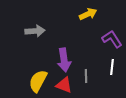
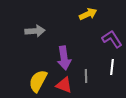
purple arrow: moved 2 px up
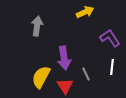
yellow arrow: moved 3 px left, 2 px up
gray arrow: moved 2 px right, 5 px up; rotated 78 degrees counterclockwise
purple L-shape: moved 2 px left, 1 px up
gray line: moved 2 px up; rotated 24 degrees counterclockwise
yellow semicircle: moved 3 px right, 4 px up
red triangle: moved 1 px right, 1 px down; rotated 36 degrees clockwise
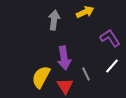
gray arrow: moved 17 px right, 6 px up
white line: moved 1 px up; rotated 35 degrees clockwise
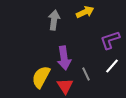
purple L-shape: moved 2 px down; rotated 75 degrees counterclockwise
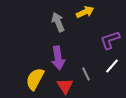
gray arrow: moved 4 px right, 2 px down; rotated 30 degrees counterclockwise
purple arrow: moved 6 px left
yellow semicircle: moved 6 px left, 2 px down
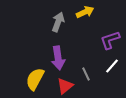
gray arrow: rotated 42 degrees clockwise
red triangle: rotated 24 degrees clockwise
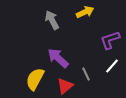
gray arrow: moved 6 px left, 2 px up; rotated 48 degrees counterclockwise
purple arrow: rotated 140 degrees clockwise
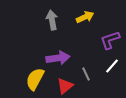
yellow arrow: moved 5 px down
gray arrow: rotated 18 degrees clockwise
purple arrow: rotated 130 degrees clockwise
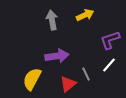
yellow arrow: moved 2 px up
purple arrow: moved 1 px left, 2 px up
white line: moved 3 px left, 1 px up
yellow semicircle: moved 3 px left
red triangle: moved 3 px right, 2 px up
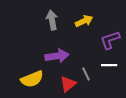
yellow arrow: moved 1 px left, 6 px down
white line: rotated 49 degrees clockwise
yellow semicircle: rotated 140 degrees counterclockwise
